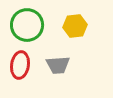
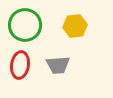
green circle: moved 2 px left
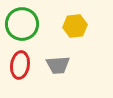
green circle: moved 3 px left, 1 px up
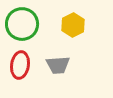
yellow hexagon: moved 2 px left, 1 px up; rotated 20 degrees counterclockwise
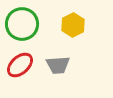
red ellipse: rotated 40 degrees clockwise
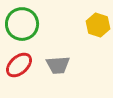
yellow hexagon: moved 25 px right; rotated 15 degrees counterclockwise
red ellipse: moved 1 px left
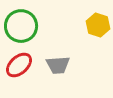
green circle: moved 1 px left, 2 px down
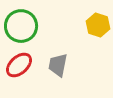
gray trapezoid: rotated 105 degrees clockwise
